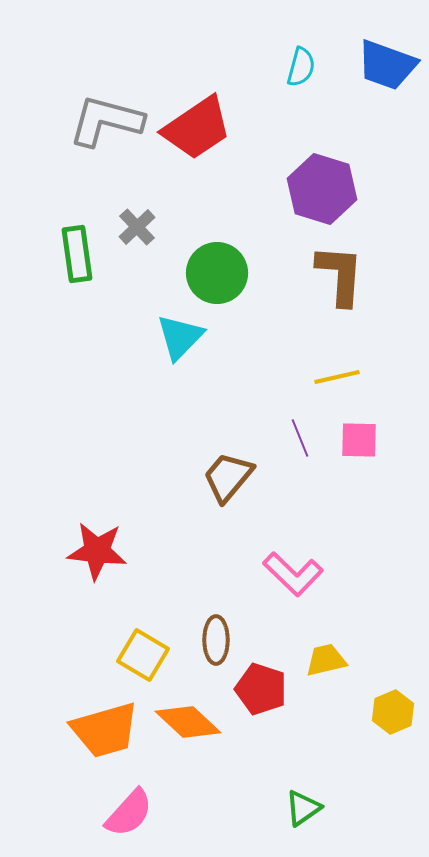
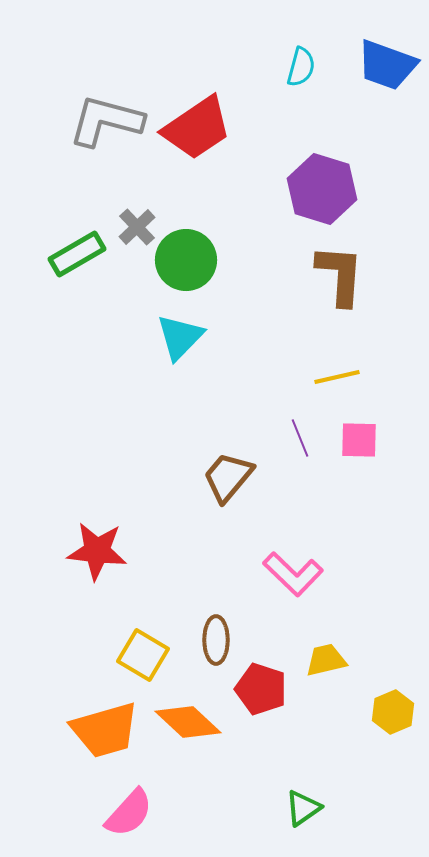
green rectangle: rotated 68 degrees clockwise
green circle: moved 31 px left, 13 px up
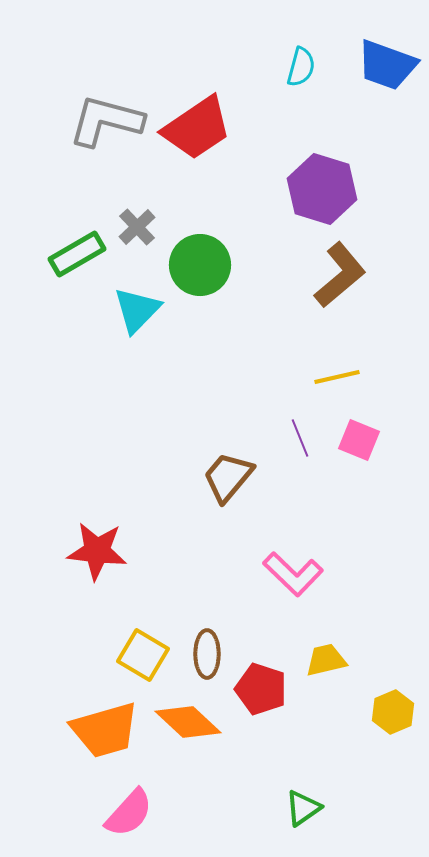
green circle: moved 14 px right, 5 px down
brown L-shape: rotated 46 degrees clockwise
cyan triangle: moved 43 px left, 27 px up
pink square: rotated 21 degrees clockwise
brown ellipse: moved 9 px left, 14 px down
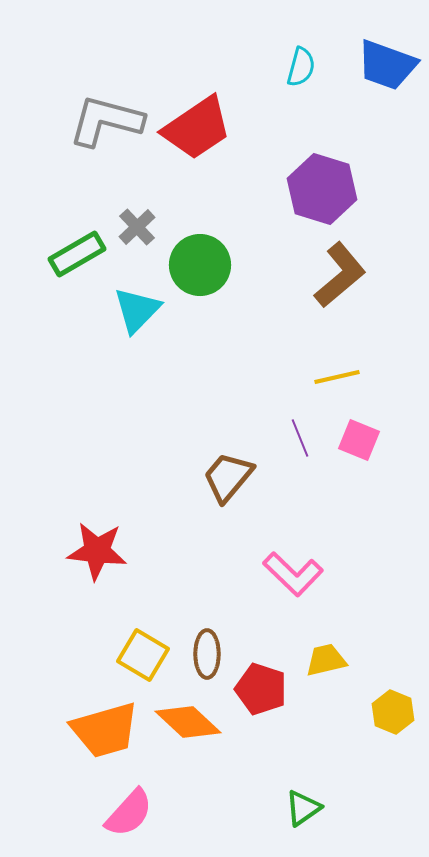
yellow hexagon: rotated 15 degrees counterclockwise
